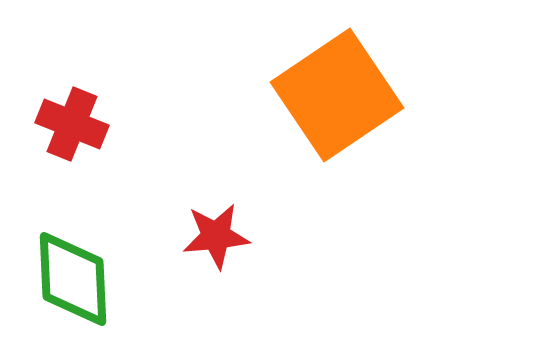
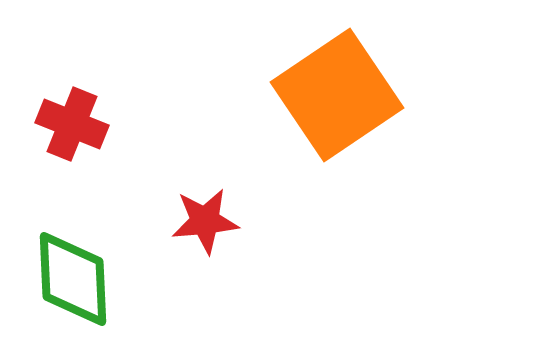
red star: moved 11 px left, 15 px up
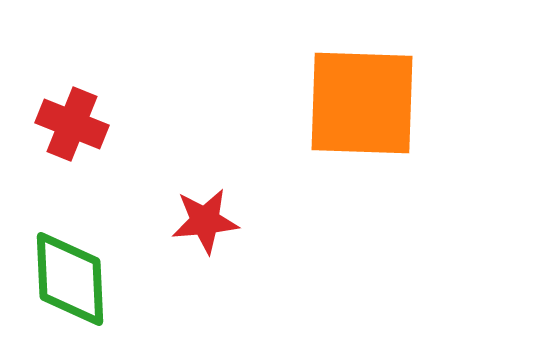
orange square: moved 25 px right, 8 px down; rotated 36 degrees clockwise
green diamond: moved 3 px left
